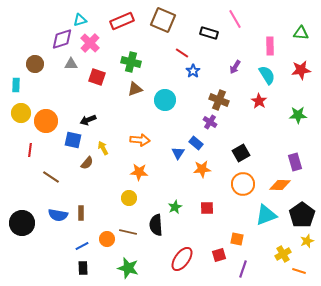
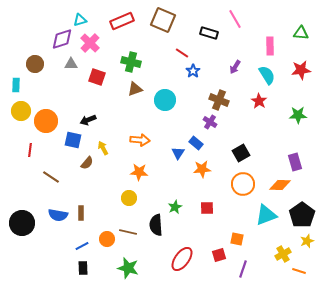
yellow circle at (21, 113): moved 2 px up
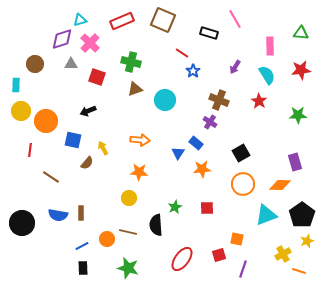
black arrow at (88, 120): moved 9 px up
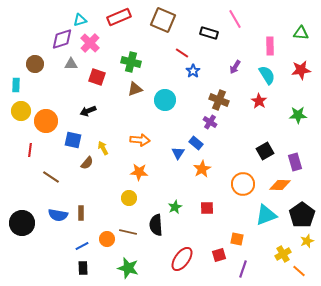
red rectangle at (122, 21): moved 3 px left, 4 px up
black square at (241, 153): moved 24 px right, 2 px up
orange star at (202, 169): rotated 24 degrees counterclockwise
orange line at (299, 271): rotated 24 degrees clockwise
